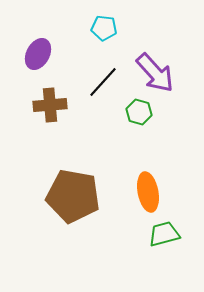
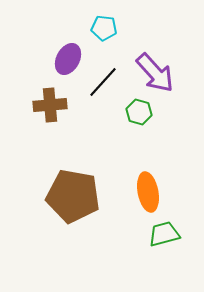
purple ellipse: moved 30 px right, 5 px down
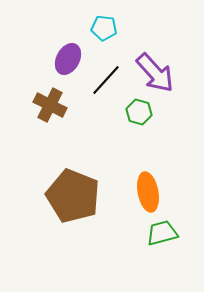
black line: moved 3 px right, 2 px up
brown cross: rotated 32 degrees clockwise
brown pentagon: rotated 12 degrees clockwise
green trapezoid: moved 2 px left, 1 px up
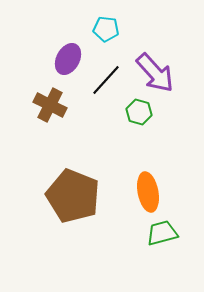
cyan pentagon: moved 2 px right, 1 px down
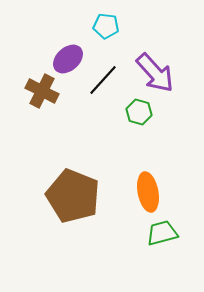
cyan pentagon: moved 3 px up
purple ellipse: rotated 20 degrees clockwise
black line: moved 3 px left
brown cross: moved 8 px left, 14 px up
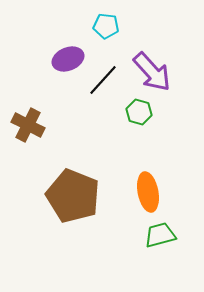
purple ellipse: rotated 20 degrees clockwise
purple arrow: moved 3 px left, 1 px up
brown cross: moved 14 px left, 34 px down
green trapezoid: moved 2 px left, 2 px down
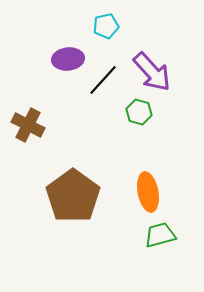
cyan pentagon: rotated 20 degrees counterclockwise
purple ellipse: rotated 16 degrees clockwise
brown pentagon: rotated 14 degrees clockwise
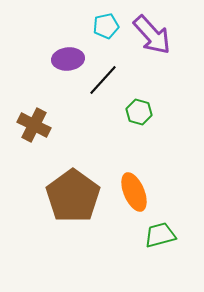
purple arrow: moved 37 px up
brown cross: moved 6 px right
orange ellipse: moved 14 px left; rotated 12 degrees counterclockwise
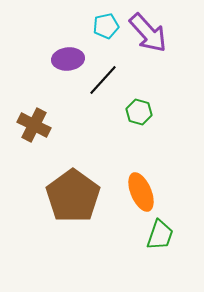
purple arrow: moved 4 px left, 2 px up
orange ellipse: moved 7 px right
green trapezoid: rotated 124 degrees clockwise
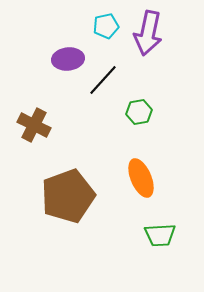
purple arrow: rotated 54 degrees clockwise
green hexagon: rotated 25 degrees counterclockwise
orange ellipse: moved 14 px up
brown pentagon: moved 5 px left; rotated 16 degrees clockwise
green trapezoid: rotated 68 degrees clockwise
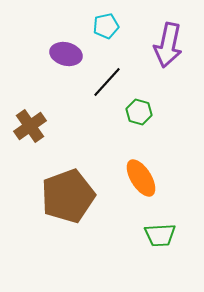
purple arrow: moved 20 px right, 12 px down
purple ellipse: moved 2 px left, 5 px up; rotated 20 degrees clockwise
black line: moved 4 px right, 2 px down
green hexagon: rotated 25 degrees clockwise
brown cross: moved 4 px left, 1 px down; rotated 28 degrees clockwise
orange ellipse: rotated 9 degrees counterclockwise
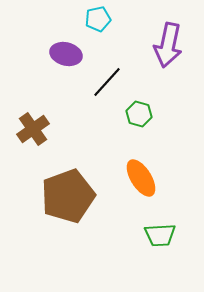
cyan pentagon: moved 8 px left, 7 px up
green hexagon: moved 2 px down
brown cross: moved 3 px right, 3 px down
